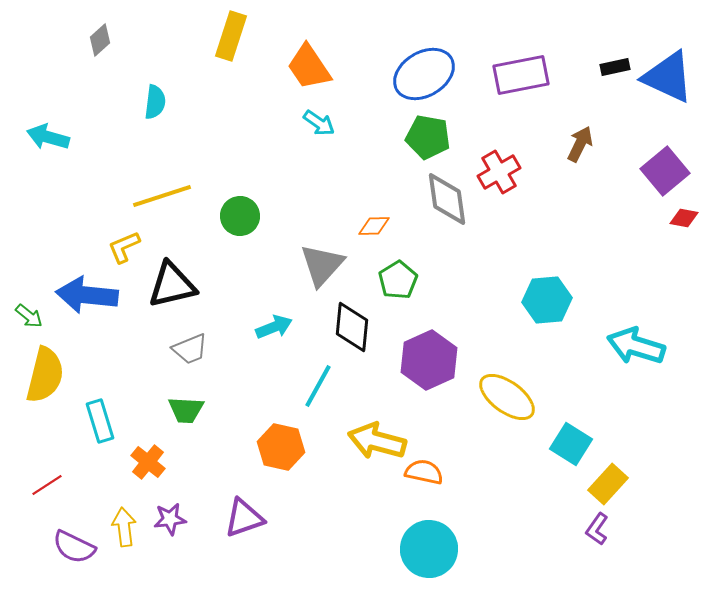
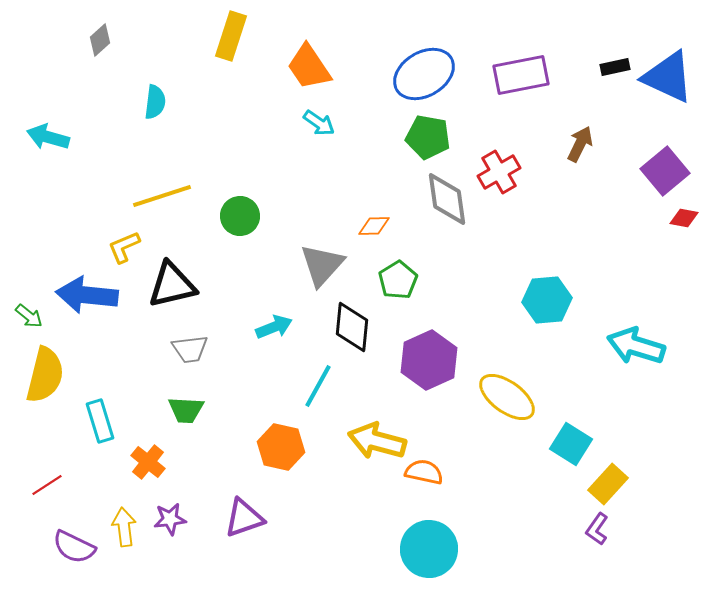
gray trapezoid at (190, 349): rotated 15 degrees clockwise
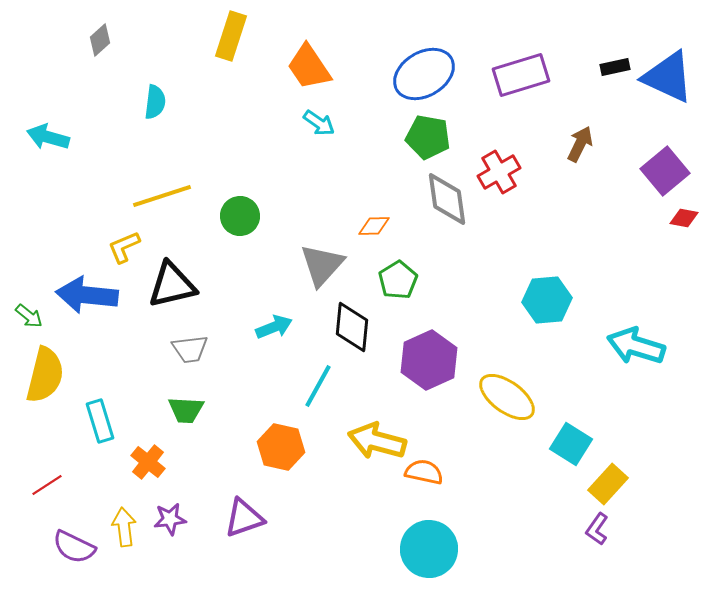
purple rectangle at (521, 75): rotated 6 degrees counterclockwise
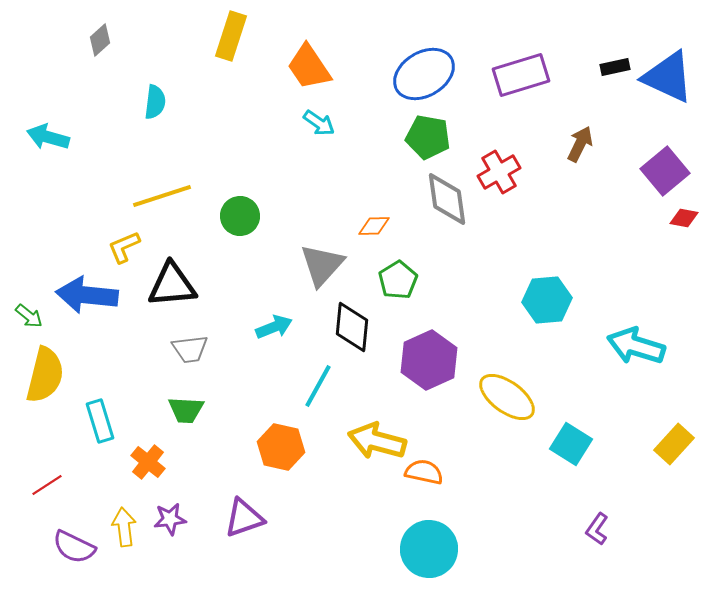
black triangle at (172, 285): rotated 8 degrees clockwise
yellow rectangle at (608, 484): moved 66 px right, 40 px up
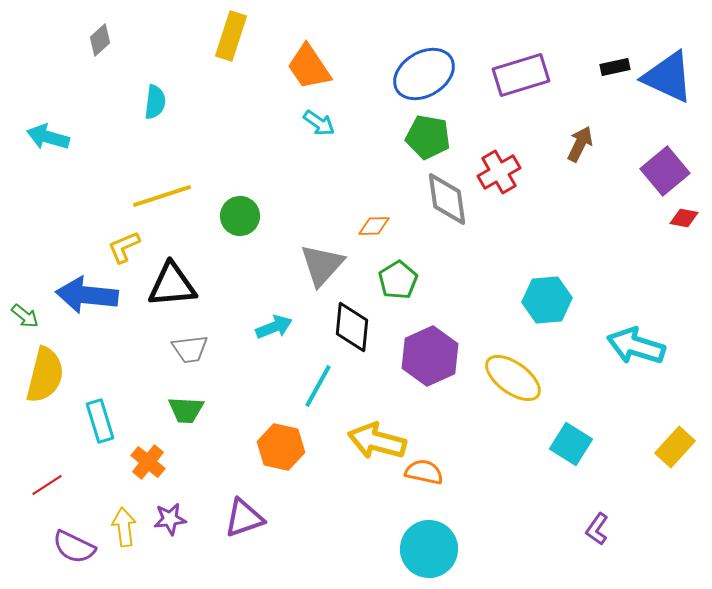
green arrow at (29, 316): moved 4 px left
purple hexagon at (429, 360): moved 1 px right, 4 px up
yellow ellipse at (507, 397): moved 6 px right, 19 px up
yellow rectangle at (674, 444): moved 1 px right, 3 px down
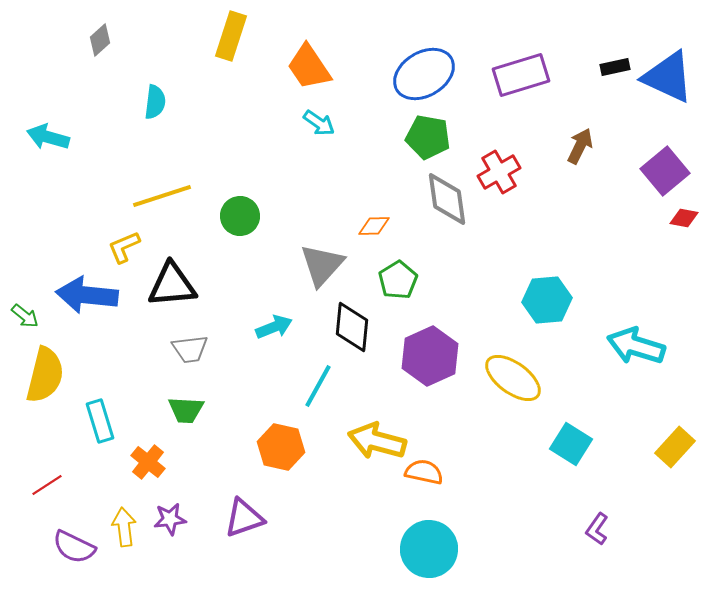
brown arrow at (580, 144): moved 2 px down
